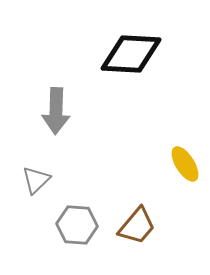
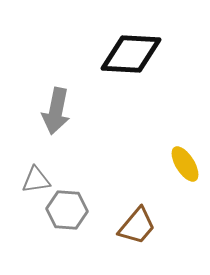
gray arrow: rotated 9 degrees clockwise
gray triangle: rotated 36 degrees clockwise
gray hexagon: moved 10 px left, 15 px up
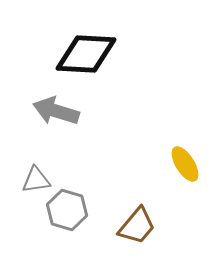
black diamond: moved 45 px left
gray arrow: rotated 96 degrees clockwise
gray hexagon: rotated 12 degrees clockwise
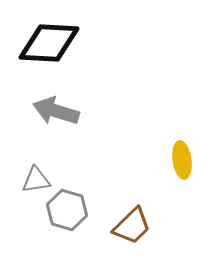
black diamond: moved 37 px left, 11 px up
yellow ellipse: moved 3 px left, 4 px up; rotated 24 degrees clockwise
brown trapezoid: moved 5 px left; rotated 6 degrees clockwise
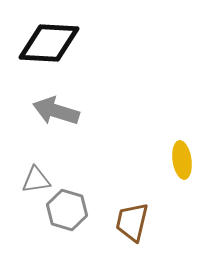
brown trapezoid: moved 4 px up; rotated 147 degrees clockwise
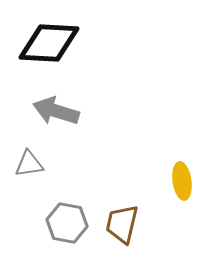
yellow ellipse: moved 21 px down
gray triangle: moved 7 px left, 16 px up
gray hexagon: moved 13 px down; rotated 6 degrees counterclockwise
brown trapezoid: moved 10 px left, 2 px down
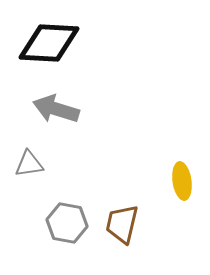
gray arrow: moved 2 px up
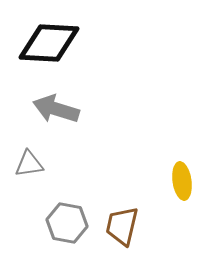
brown trapezoid: moved 2 px down
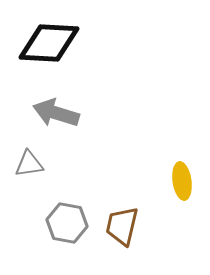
gray arrow: moved 4 px down
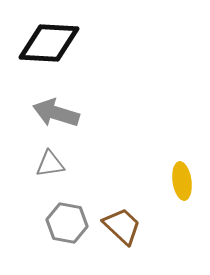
gray triangle: moved 21 px right
brown trapezoid: rotated 120 degrees clockwise
